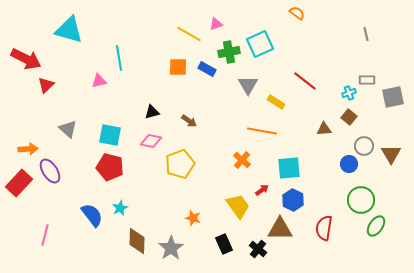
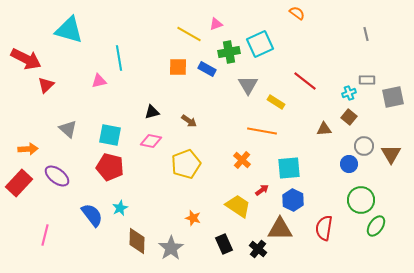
yellow pentagon at (180, 164): moved 6 px right
purple ellipse at (50, 171): moved 7 px right, 5 px down; rotated 20 degrees counterclockwise
yellow trapezoid at (238, 206): rotated 20 degrees counterclockwise
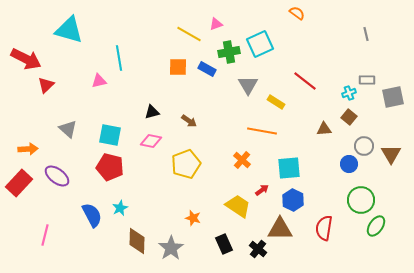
blue semicircle at (92, 215): rotated 10 degrees clockwise
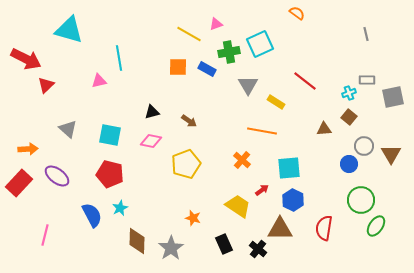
red pentagon at (110, 167): moved 7 px down
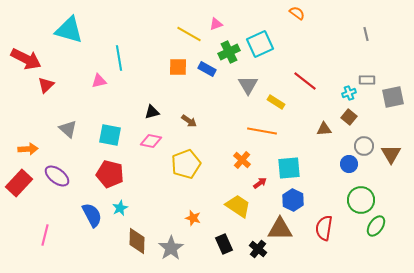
green cross at (229, 52): rotated 15 degrees counterclockwise
red arrow at (262, 190): moved 2 px left, 7 px up
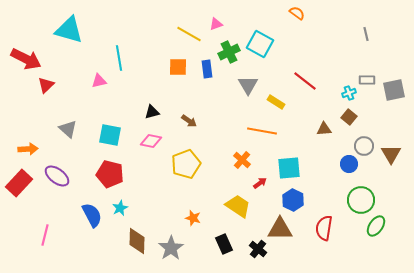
cyan square at (260, 44): rotated 36 degrees counterclockwise
blue rectangle at (207, 69): rotated 54 degrees clockwise
gray square at (393, 97): moved 1 px right, 7 px up
